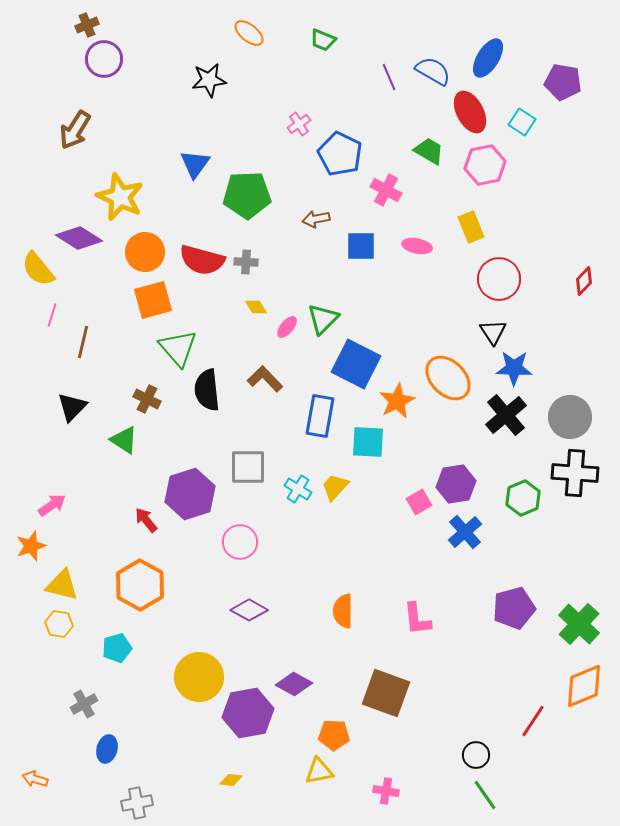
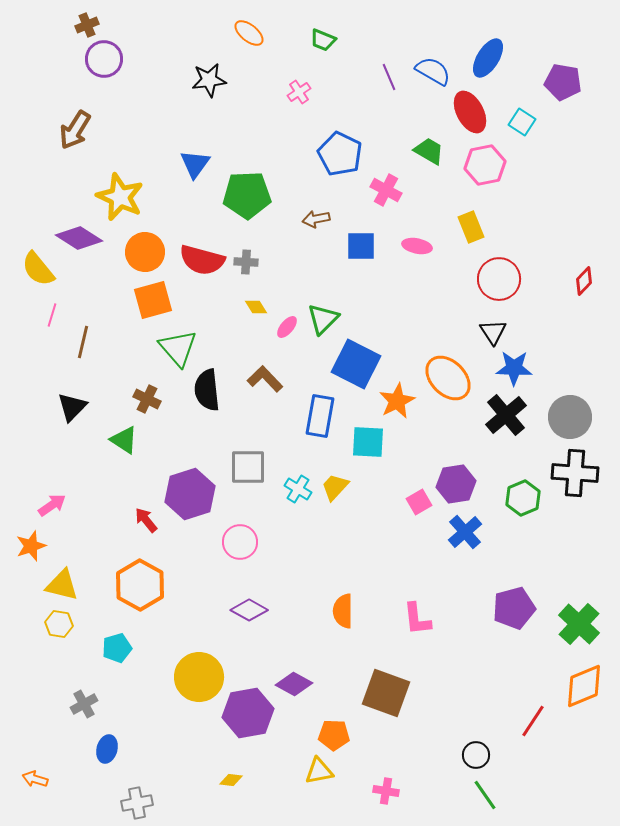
pink cross at (299, 124): moved 32 px up
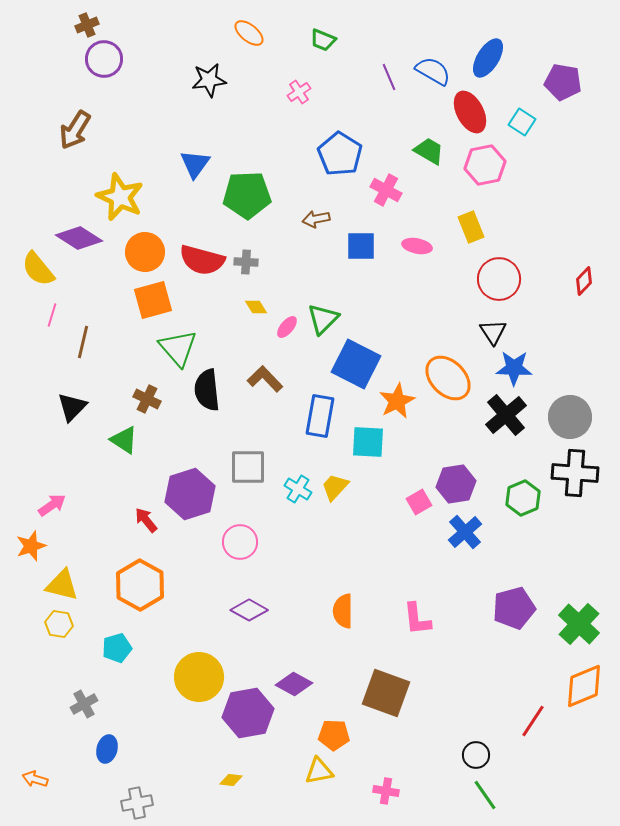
blue pentagon at (340, 154): rotated 6 degrees clockwise
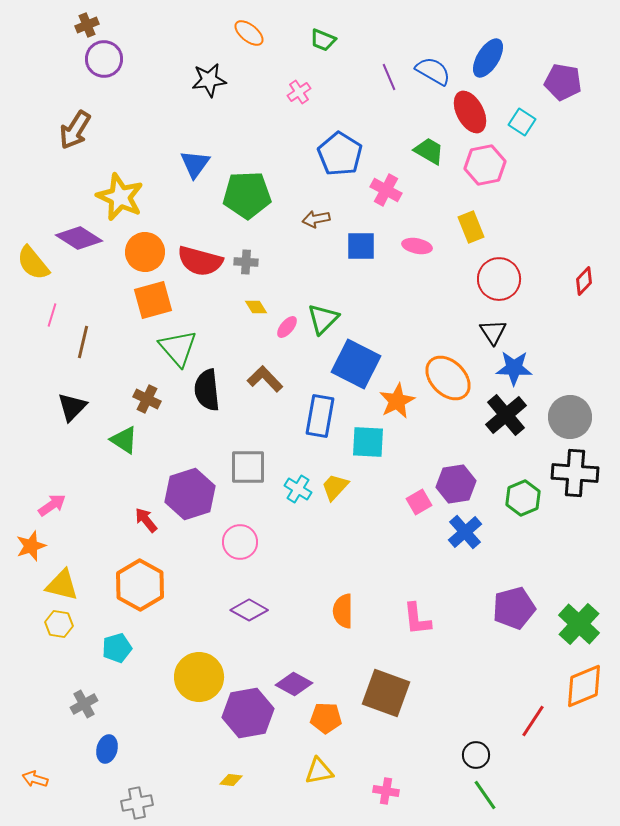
red semicircle at (202, 260): moved 2 px left, 1 px down
yellow semicircle at (38, 269): moved 5 px left, 6 px up
orange pentagon at (334, 735): moved 8 px left, 17 px up
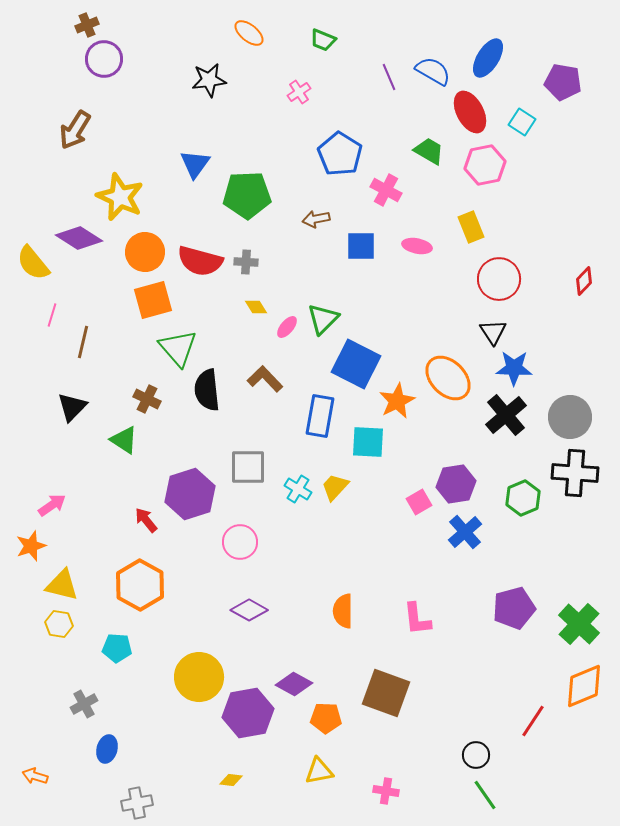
cyan pentagon at (117, 648): rotated 20 degrees clockwise
orange arrow at (35, 779): moved 3 px up
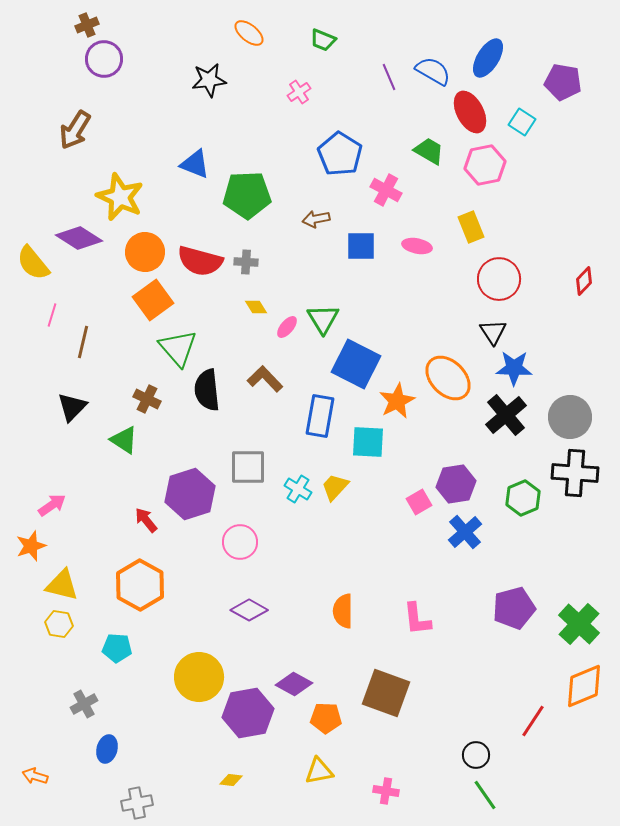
blue triangle at (195, 164): rotated 44 degrees counterclockwise
orange square at (153, 300): rotated 21 degrees counterclockwise
green triangle at (323, 319): rotated 16 degrees counterclockwise
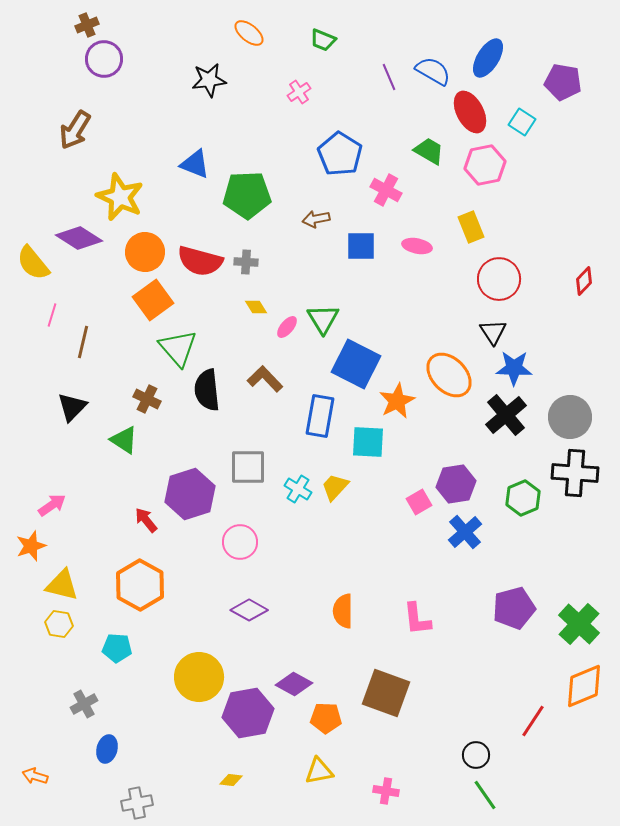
orange ellipse at (448, 378): moved 1 px right, 3 px up
